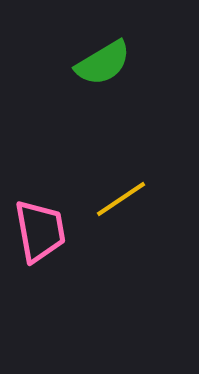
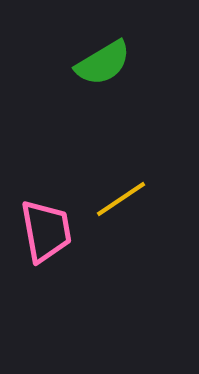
pink trapezoid: moved 6 px right
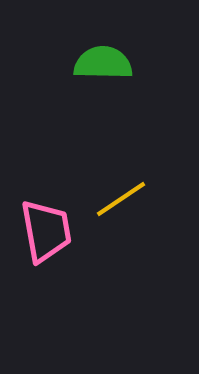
green semicircle: rotated 148 degrees counterclockwise
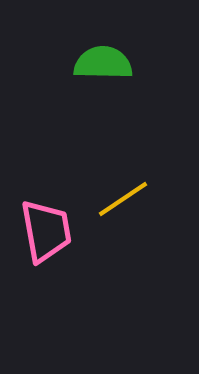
yellow line: moved 2 px right
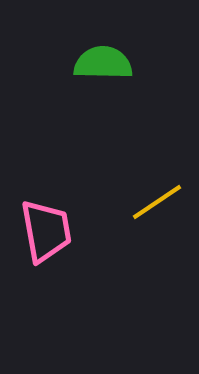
yellow line: moved 34 px right, 3 px down
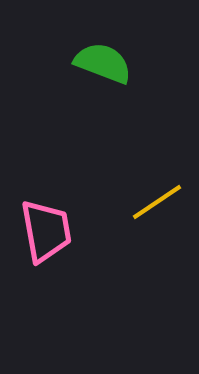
green semicircle: rotated 20 degrees clockwise
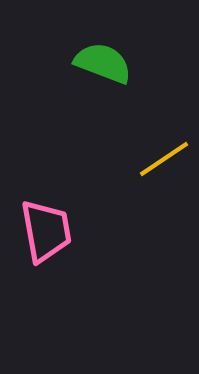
yellow line: moved 7 px right, 43 px up
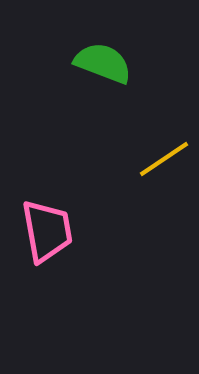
pink trapezoid: moved 1 px right
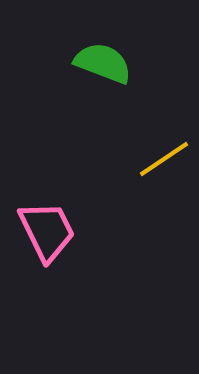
pink trapezoid: rotated 16 degrees counterclockwise
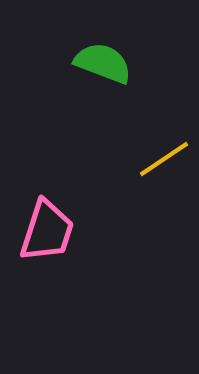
pink trapezoid: rotated 44 degrees clockwise
